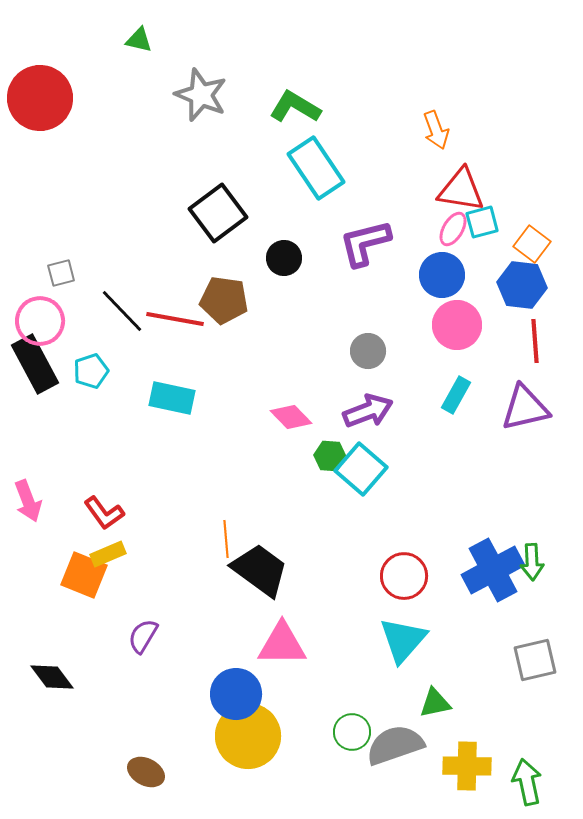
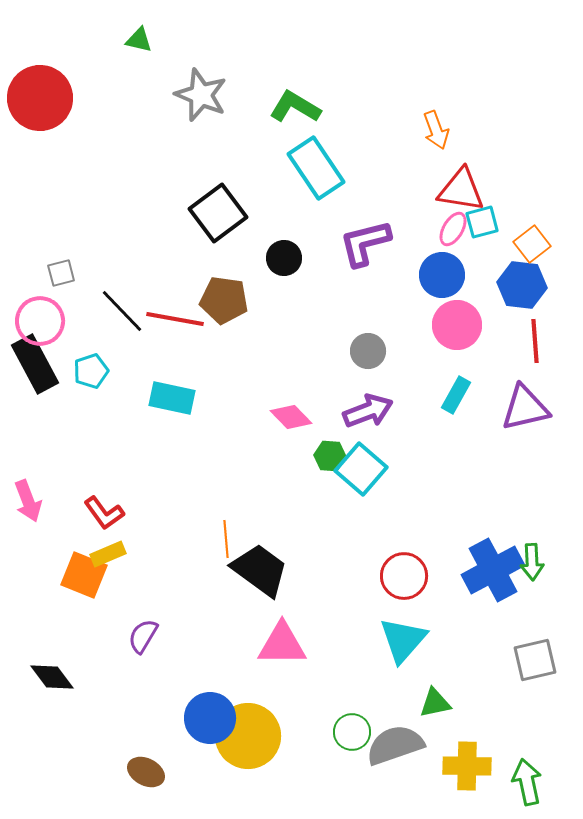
orange square at (532, 244): rotated 15 degrees clockwise
blue circle at (236, 694): moved 26 px left, 24 px down
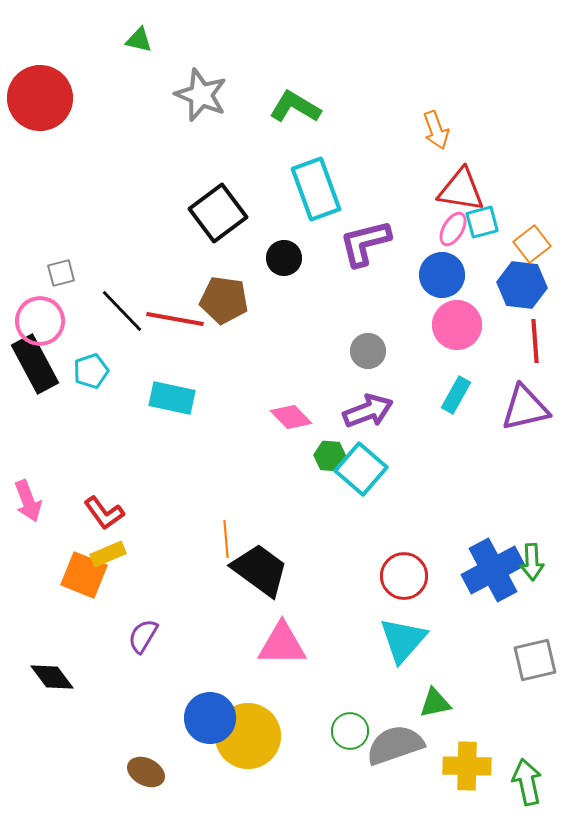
cyan rectangle at (316, 168): moved 21 px down; rotated 14 degrees clockwise
green circle at (352, 732): moved 2 px left, 1 px up
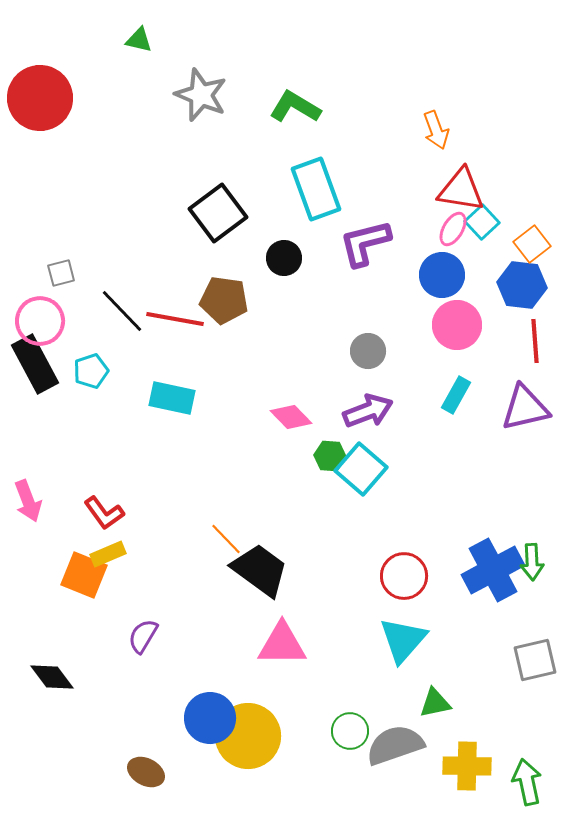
cyan square at (482, 222): rotated 28 degrees counterclockwise
orange line at (226, 539): rotated 39 degrees counterclockwise
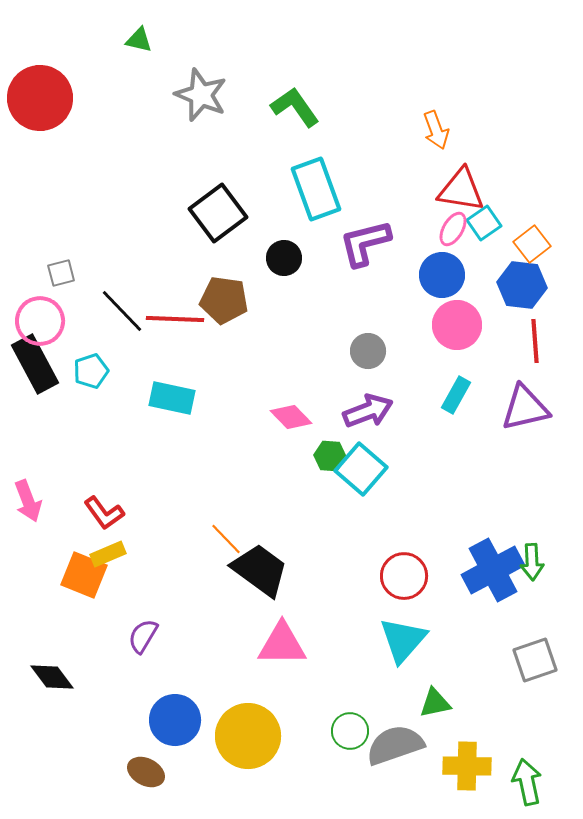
green L-shape at (295, 107): rotated 24 degrees clockwise
cyan square at (482, 222): moved 2 px right, 1 px down; rotated 8 degrees clockwise
red line at (175, 319): rotated 8 degrees counterclockwise
gray square at (535, 660): rotated 6 degrees counterclockwise
blue circle at (210, 718): moved 35 px left, 2 px down
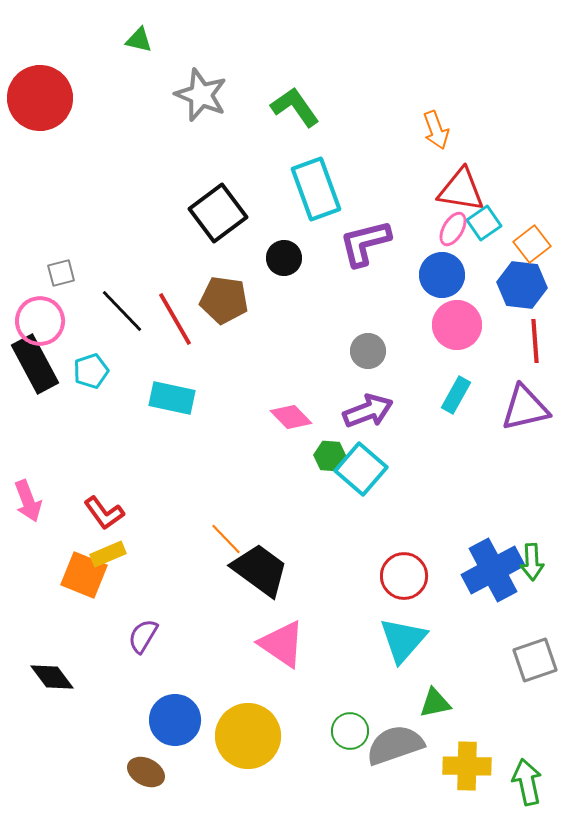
red line at (175, 319): rotated 58 degrees clockwise
pink triangle at (282, 644): rotated 34 degrees clockwise
